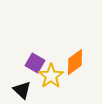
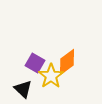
orange diamond: moved 8 px left
black triangle: moved 1 px right, 1 px up
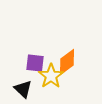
purple square: rotated 24 degrees counterclockwise
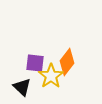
orange diamond: rotated 16 degrees counterclockwise
black triangle: moved 1 px left, 2 px up
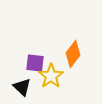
orange diamond: moved 6 px right, 8 px up
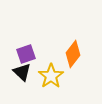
purple square: moved 9 px left, 9 px up; rotated 24 degrees counterclockwise
black triangle: moved 15 px up
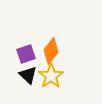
orange diamond: moved 22 px left, 3 px up
black triangle: moved 6 px right, 3 px down
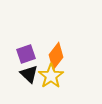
orange diamond: moved 5 px right, 5 px down
black triangle: moved 1 px right, 1 px up
